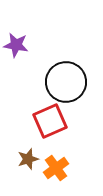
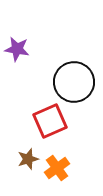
purple star: moved 1 px right, 4 px down
black circle: moved 8 px right
orange cross: moved 1 px right
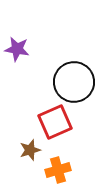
red square: moved 5 px right, 1 px down
brown star: moved 2 px right, 9 px up
orange cross: moved 1 px right, 2 px down; rotated 20 degrees clockwise
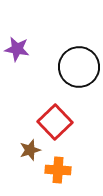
black circle: moved 5 px right, 15 px up
red square: rotated 20 degrees counterclockwise
orange cross: rotated 20 degrees clockwise
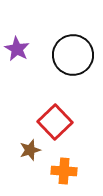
purple star: rotated 20 degrees clockwise
black circle: moved 6 px left, 12 px up
orange cross: moved 6 px right, 1 px down
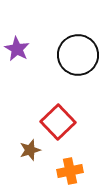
black circle: moved 5 px right
red square: moved 3 px right
orange cross: moved 6 px right; rotated 15 degrees counterclockwise
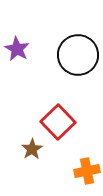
brown star: moved 2 px right, 1 px up; rotated 15 degrees counterclockwise
orange cross: moved 17 px right
